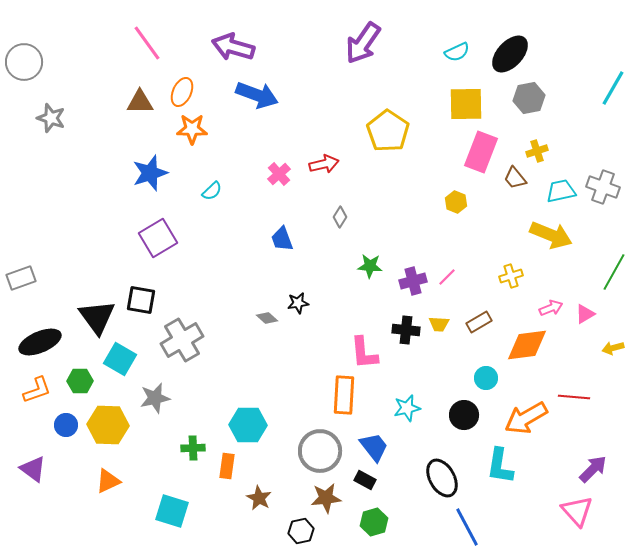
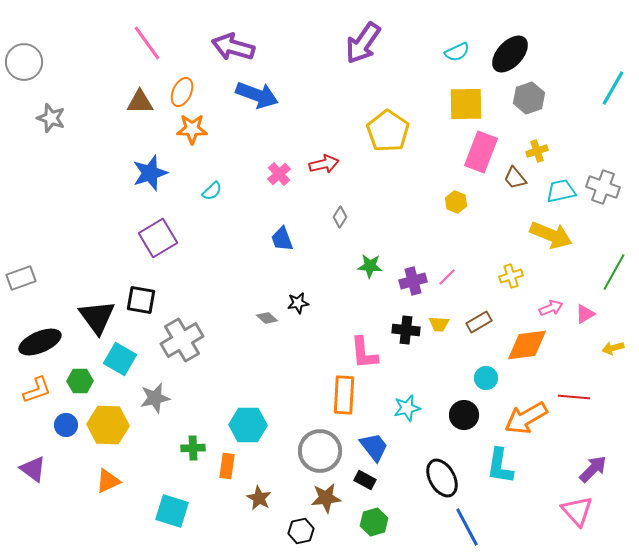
gray hexagon at (529, 98): rotated 8 degrees counterclockwise
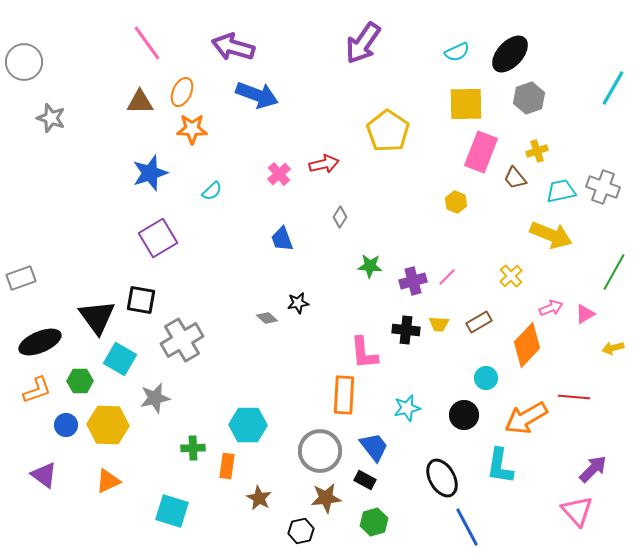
yellow cross at (511, 276): rotated 25 degrees counterclockwise
orange diamond at (527, 345): rotated 39 degrees counterclockwise
purple triangle at (33, 469): moved 11 px right, 6 px down
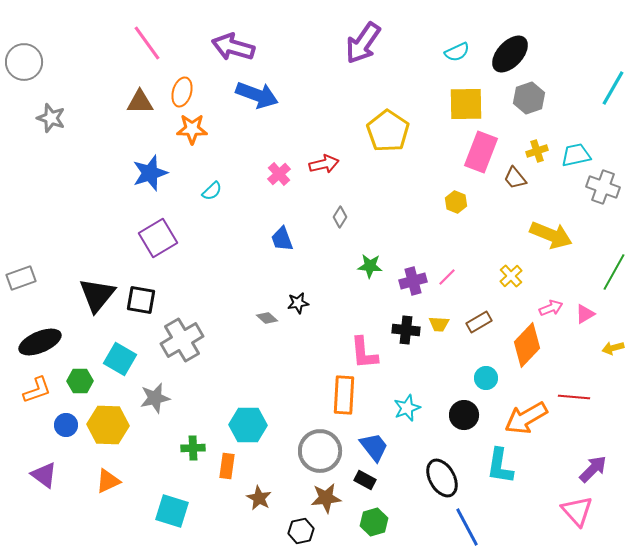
orange ellipse at (182, 92): rotated 8 degrees counterclockwise
cyan trapezoid at (561, 191): moved 15 px right, 36 px up
black triangle at (97, 317): moved 22 px up; rotated 15 degrees clockwise
cyan star at (407, 408): rotated 8 degrees counterclockwise
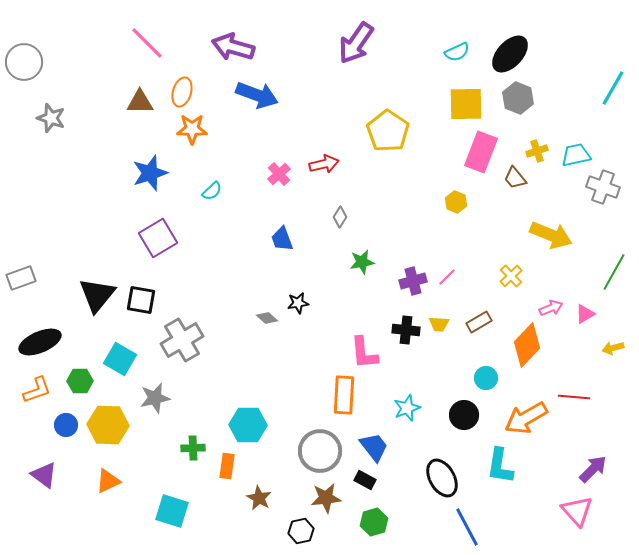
pink line at (147, 43): rotated 9 degrees counterclockwise
purple arrow at (363, 43): moved 7 px left
gray hexagon at (529, 98): moved 11 px left; rotated 20 degrees counterclockwise
green star at (370, 266): moved 8 px left, 4 px up; rotated 15 degrees counterclockwise
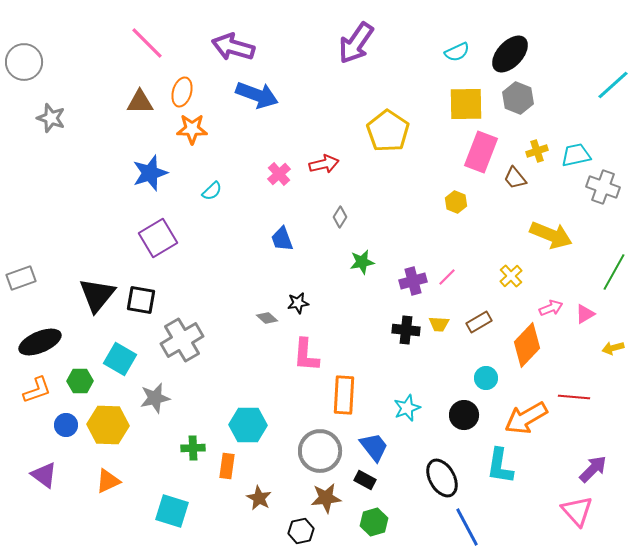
cyan line at (613, 88): moved 3 px up; rotated 18 degrees clockwise
pink L-shape at (364, 353): moved 58 px left, 2 px down; rotated 9 degrees clockwise
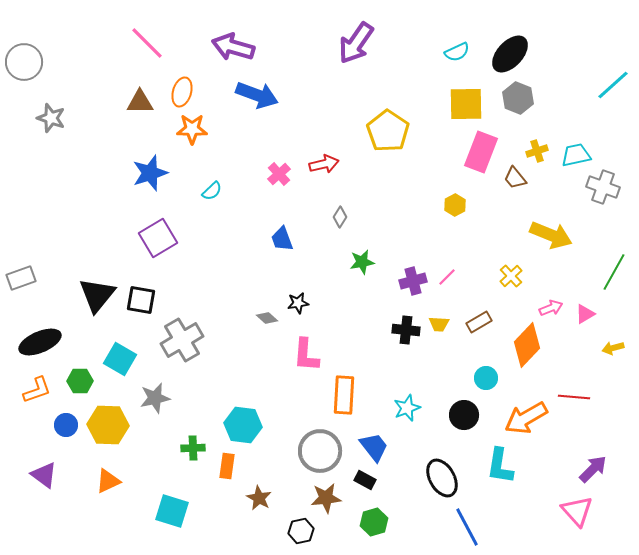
yellow hexagon at (456, 202): moved 1 px left, 3 px down; rotated 10 degrees clockwise
cyan hexagon at (248, 425): moved 5 px left; rotated 6 degrees clockwise
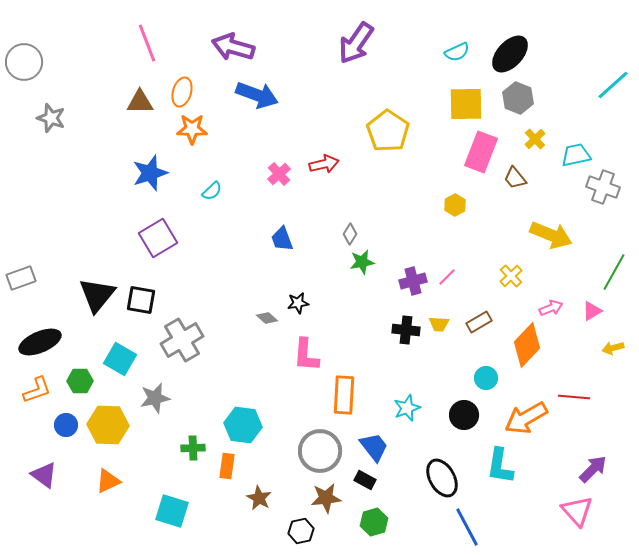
pink line at (147, 43): rotated 24 degrees clockwise
yellow cross at (537, 151): moved 2 px left, 12 px up; rotated 25 degrees counterclockwise
gray diamond at (340, 217): moved 10 px right, 17 px down
pink triangle at (585, 314): moved 7 px right, 3 px up
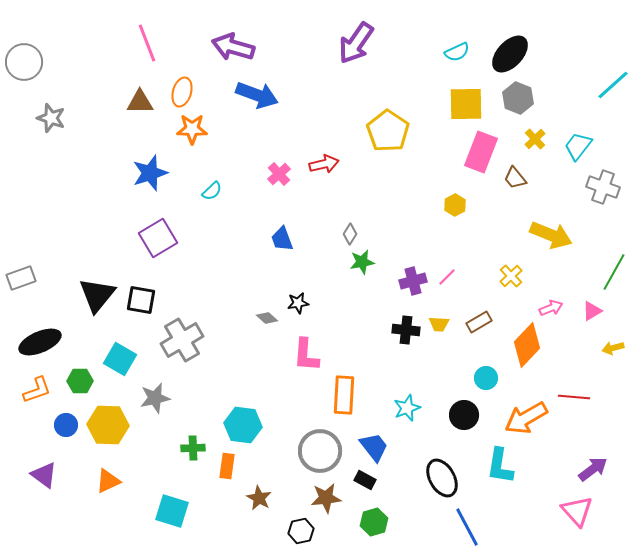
cyan trapezoid at (576, 155): moved 2 px right, 9 px up; rotated 40 degrees counterclockwise
purple arrow at (593, 469): rotated 8 degrees clockwise
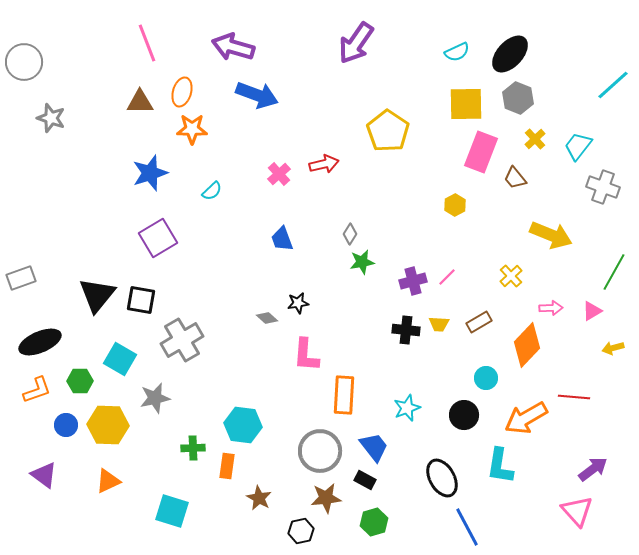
pink arrow at (551, 308): rotated 20 degrees clockwise
